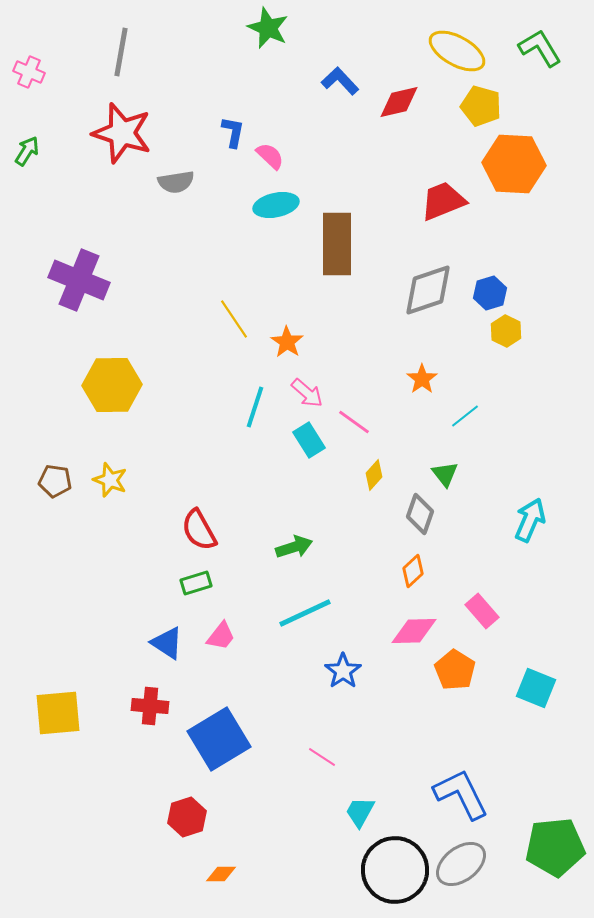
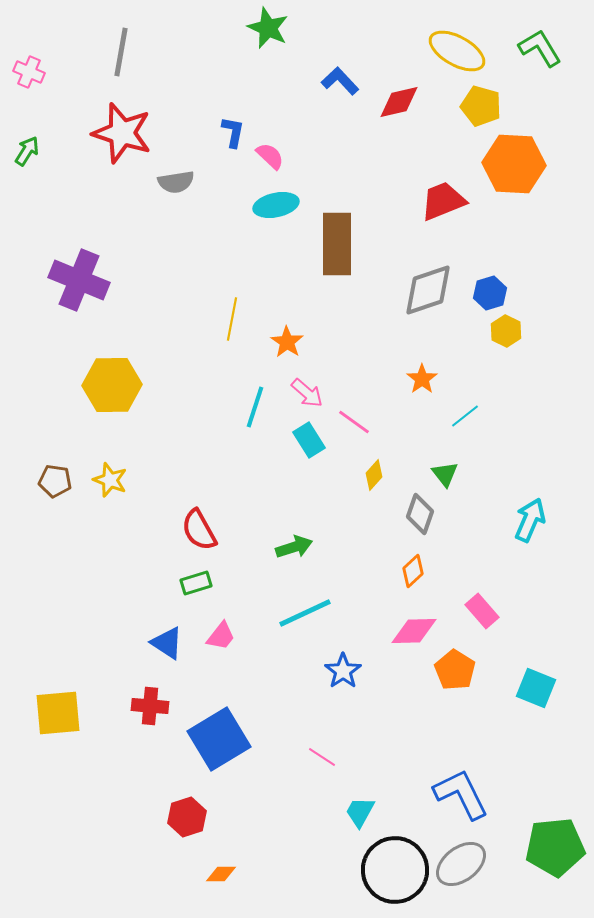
yellow line at (234, 319): moved 2 px left; rotated 45 degrees clockwise
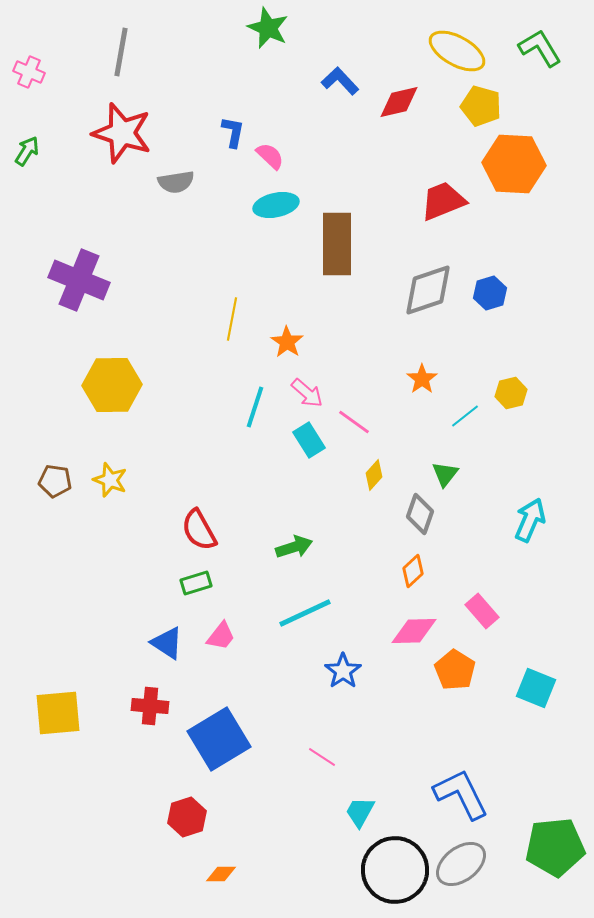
yellow hexagon at (506, 331): moved 5 px right, 62 px down; rotated 20 degrees clockwise
green triangle at (445, 474): rotated 16 degrees clockwise
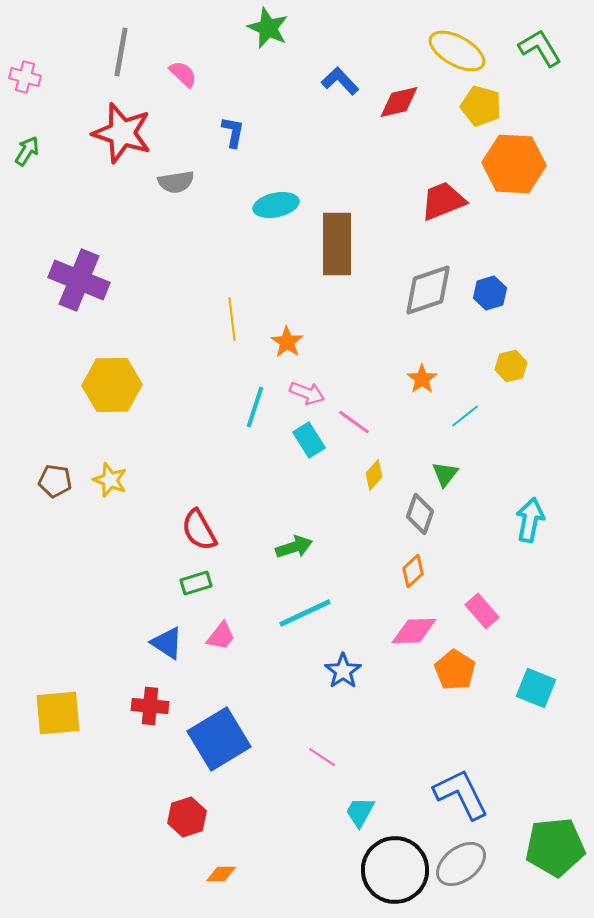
pink cross at (29, 72): moved 4 px left, 5 px down; rotated 8 degrees counterclockwise
pink semicircle at (270, 156): moved 87 px left, 82 px up
yellow line at (232, 319): rotated 18 degrees counterclockwise
pink arrow at (307, 393): rotated 20 degrees counterclockwise
yellow hexagon at (511, 393): moved 27 px up
cyan arrow at (530, 520): rotated 12 degrees counterclockwise
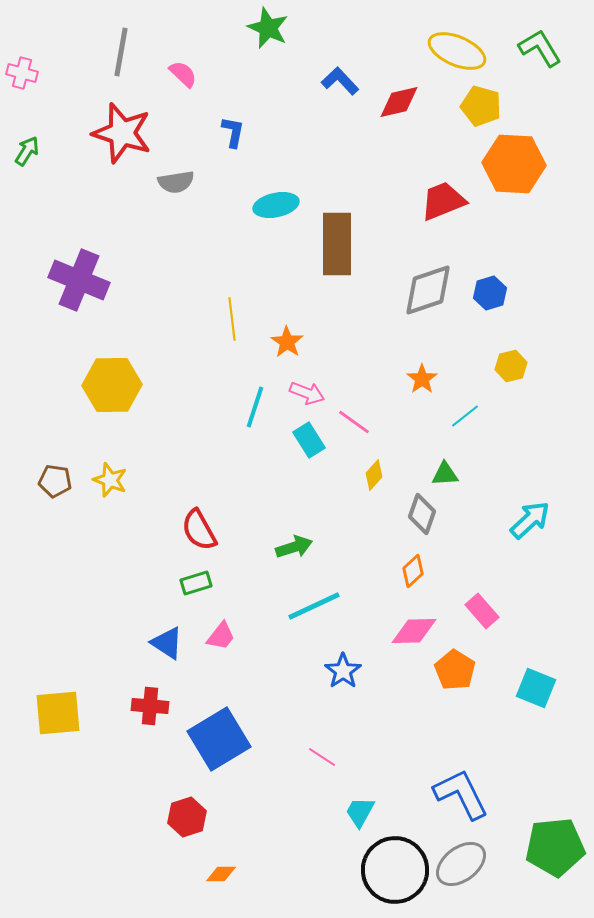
yellow ellipse at (457, 51): rotated 6 degrees counterclockwise
pink cross at (25, 77): moved 3 px left, 4 px up
green triangle at (445, 474): rotated 48 degrees clockwise
gray diamond at (420, 514): moved 2 px right
cyan arrow at (530, 520): rotated 36 degrees clockwise
cyan line at (305, 613): moved 9 px right, 7 px up
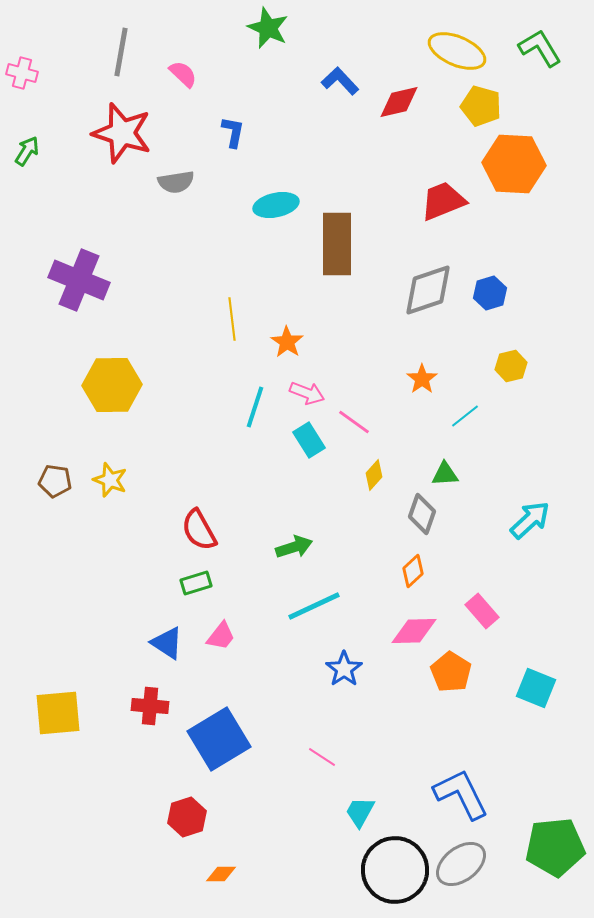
orange pentagon at (455, 670): moved 4 px left, 2 px down
blue star at (343, 671): moved 1 px right, 2 px up
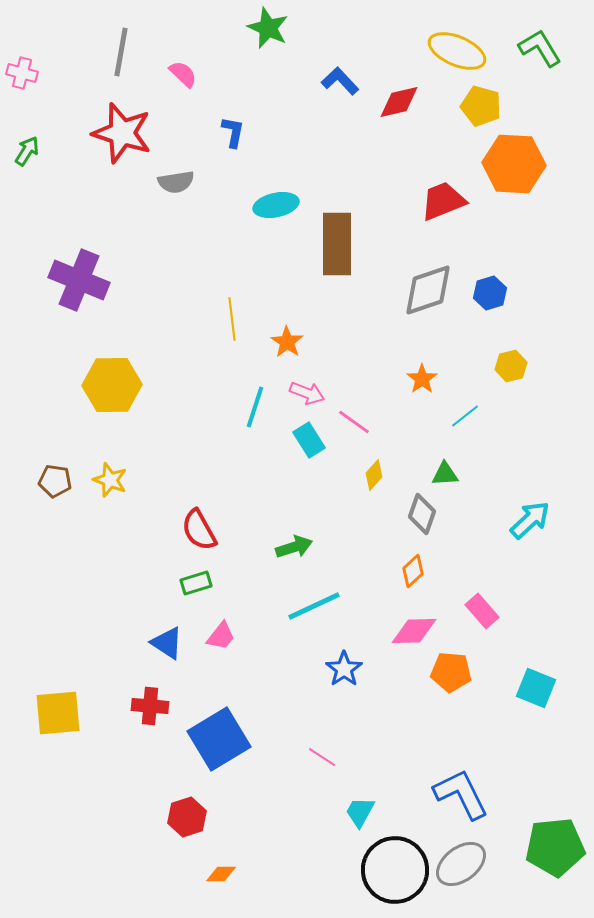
orange pentagon at (451, 672): rotated 27 degrees counterclockwise
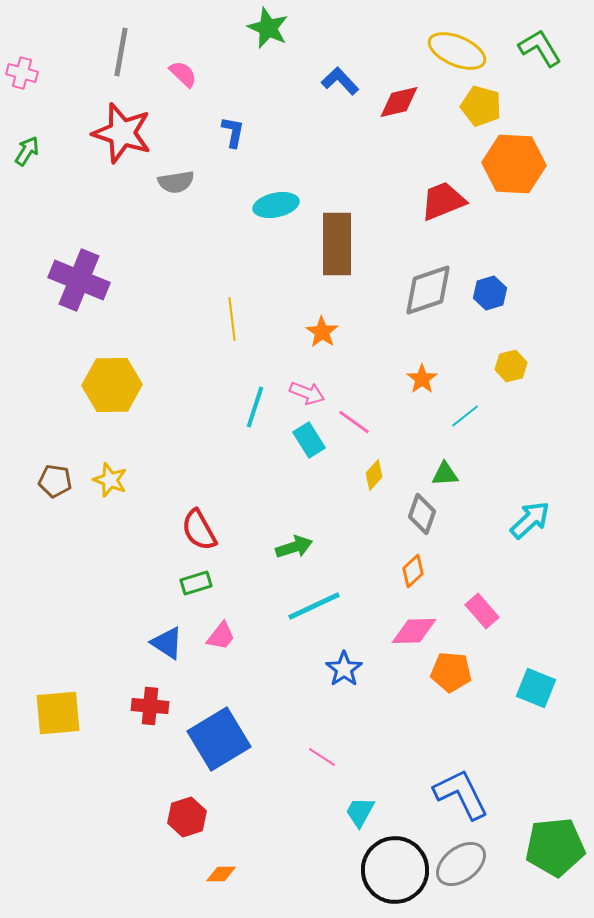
orange star at (287, 342): moved 35 px right, 10 px up
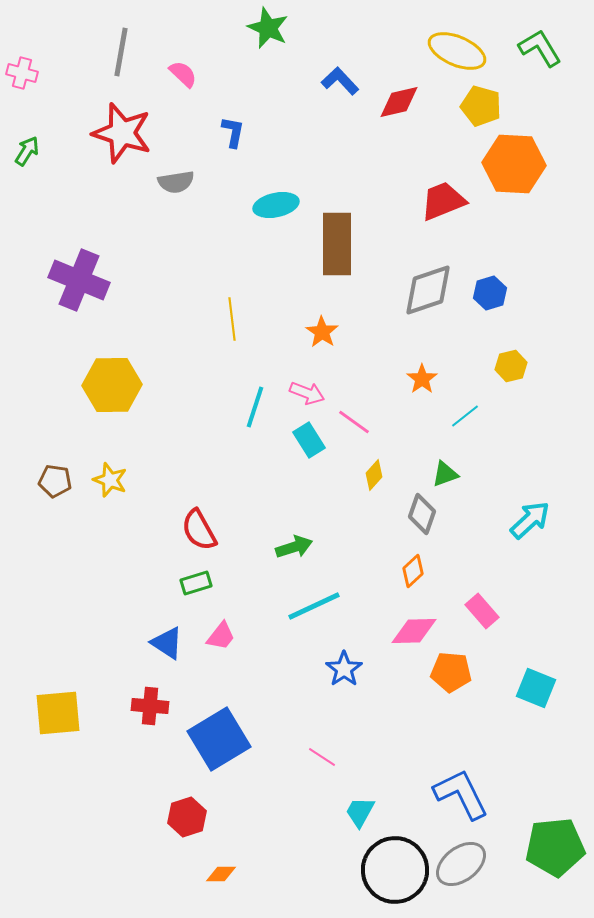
green triangle at (445, 474): rotated 16 degrees counterclockwise
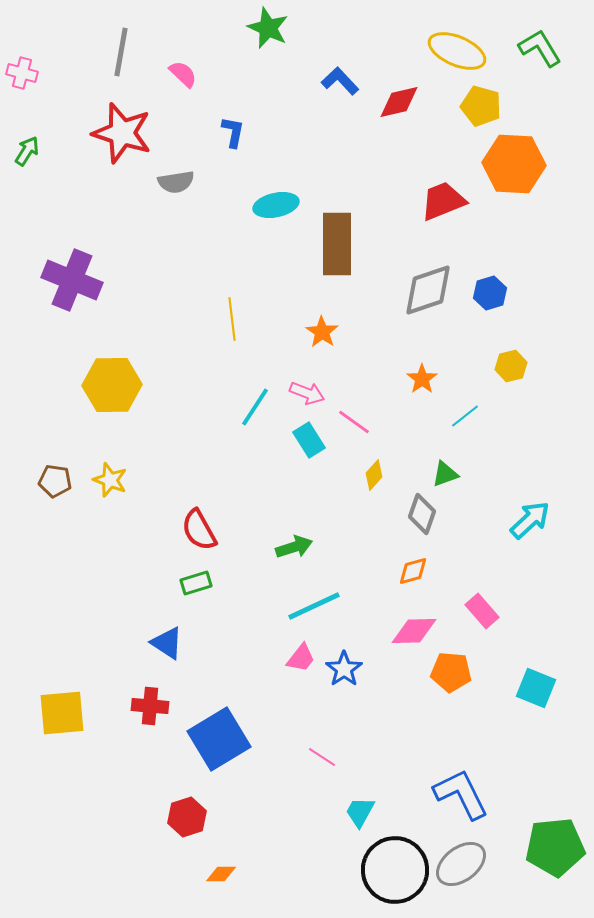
purple cross at (79, 280): moved 7 px left
cyan line at (255, 407): rotated 15 degrees clockwise
orange diamond at (413, 571): rotated 28 degrees clockwise
pink trapezoid at (221, 636): moved 80 px right, 22 px down
yellow square at (58, 713): moved 4 px right
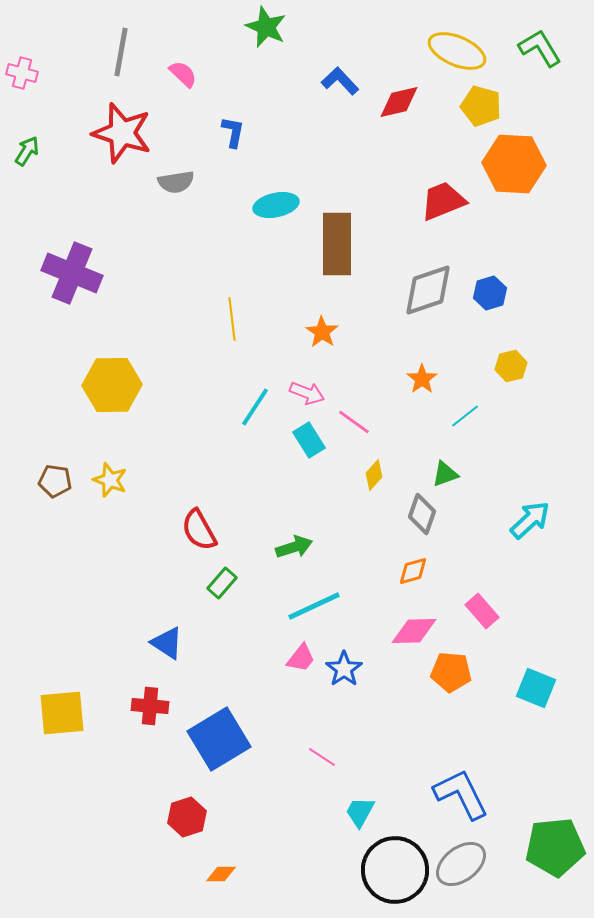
green star at (268, 28): moved 2 px left, 1 px up
purple cross at (72, 280): moved 7 px up
green rectangle at (196, 583): moved 26 px right; rotated 32 degrees counterclockwise
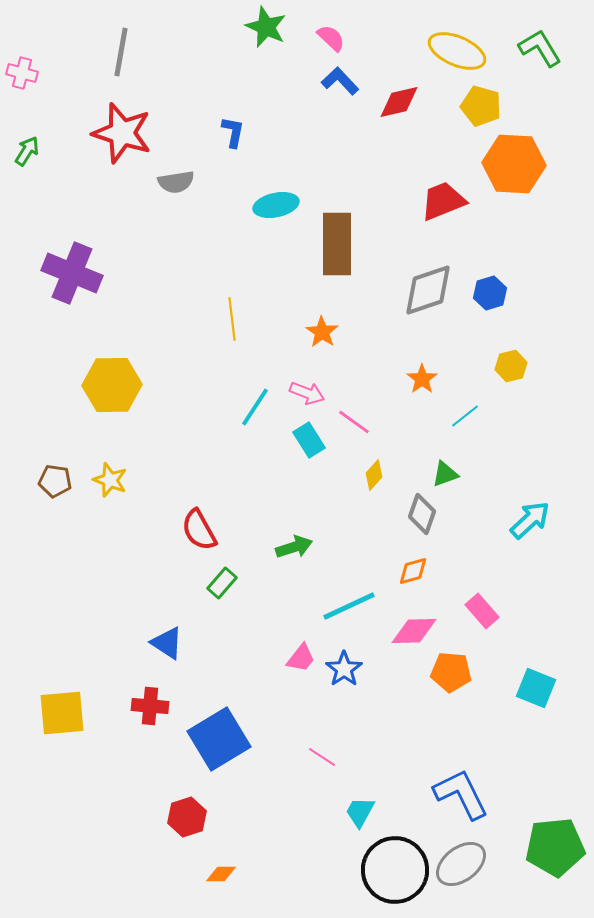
pink semicircle at (183, 74): moved 148 px right, 36 px up
cyan line at (314, 606): moved 35 px right
